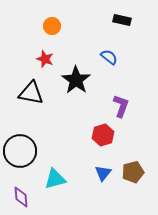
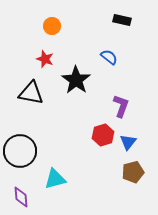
blue triangle: moved 25 px right, 31 px up
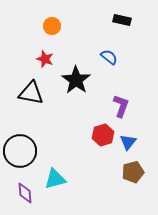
purple diamond: moved 4 px right, 4 px up
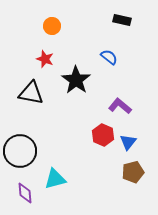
purple L-shape: moved 1 px left; rotated 70 degrees counterclockwise
red hexagon: rotated 20 degrees counterclockwise
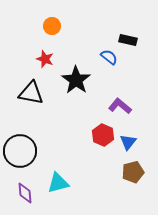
black rectangle: moved 6 px right, 20 px down
cyan triangle: moved 3 px right, 4 px down
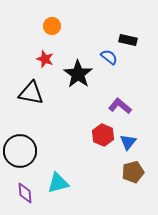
black star: moved 2 px right, 6 px up
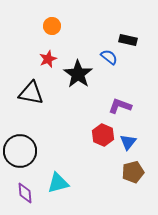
red star: moved 3 px right; rotated 30 degrees clockwise
purple L-shape: rotated 20 degrees counterclockwise
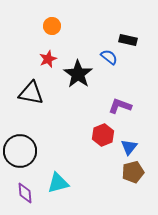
red hexagon: rotated 15 degrees clockwise
blue triangle: moved 1 px right, 5 px down
